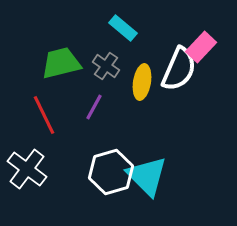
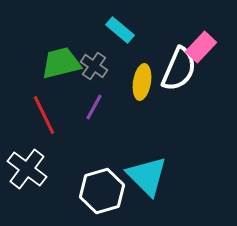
cyan rectangle: moved 3 px left, 2 px down
gray cross: moved 12 px left
white hexagon: moved 9 px left, 19 px down
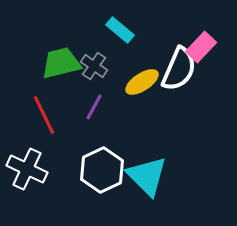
yellow ellipse: rotated 48 degrees clockwise
white cross: rotated 12 degrees counterclockwise
white hexagon: moved 21 px up; rotated 9 degrees counterclockwise
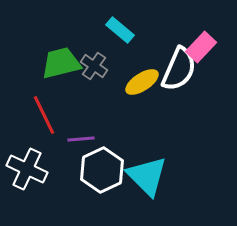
purple line: moved 13 px left, 32 px down; rotated 56 degrees clockwise
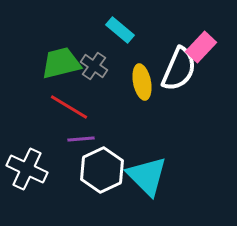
yellow ellipse: rotated 68 degrees counterclockwise
red line: moved 25 px right, 8 px up; rotated 33 degrees counterclockwise
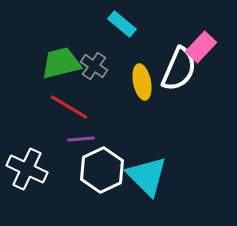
cyan rectangle: moved 2 px right, 6 px up
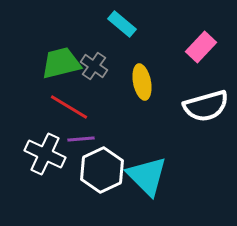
white semicircle: moved 27 px right, 37 px down; rotated 51 degrees clockwise
white cross: moved 18 px right, 15 px up
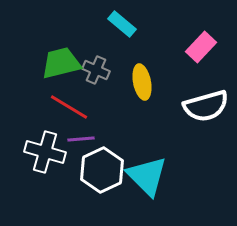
gray cross: moved 2 px right, 4 px down; rotated 12 degrees counterclockwise
white cross: moved 2 px up; rotated 9 degrees counterclockwise
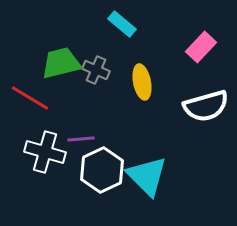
red line: moved 39 px left, 9 px up
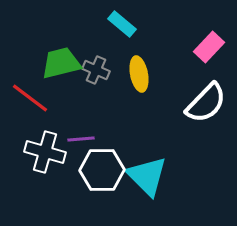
pink rectangle: moved 8 px right
yellow ellipse: moved 3 px left, 8 px up
red line: rotated 6 degrees clockwise
white semicircle: moved 3 px up; rotated 30 degrees counterclockwise
white hexagon: rotated 24 degrees clockwise
